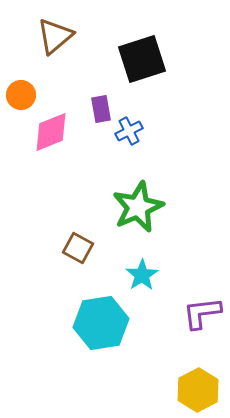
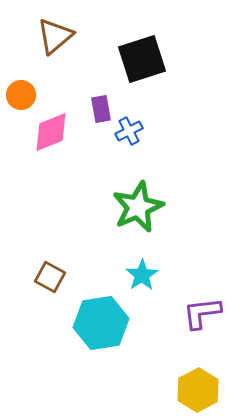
brown square: moved 28 px left, 29 px down
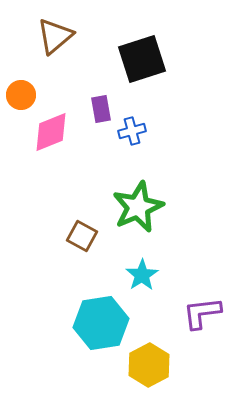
blue cross: moved 3 px right; rotated 12 degrees clockwise
brown square: moved 32 px right, 41 px up
yellow hexagon: moved 49 px left, 25 px up
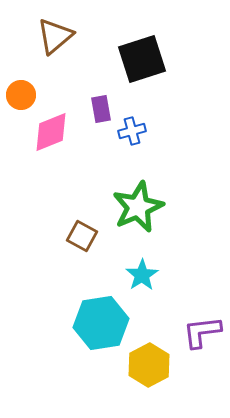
purple L-shape: moved 19 px down
